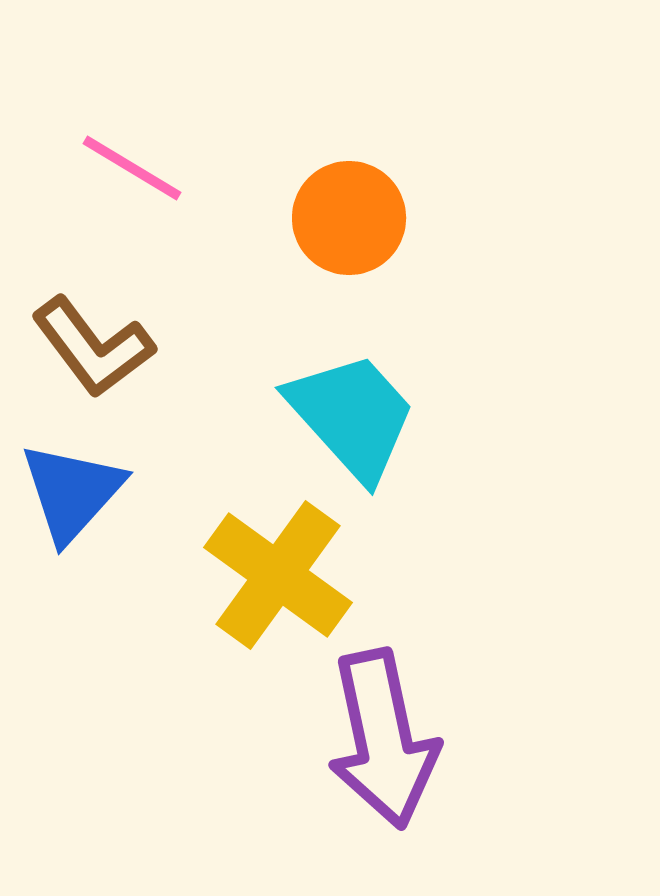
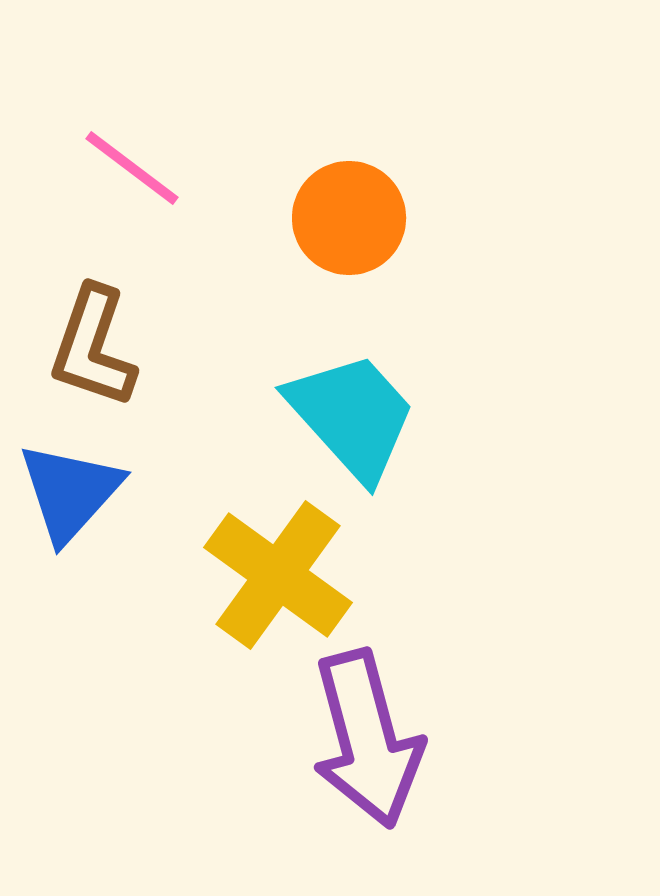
pink line: rotated 6 degrees clockwise
brown L-shape: rotated 56 degrees clockwise
blue triangle: moved 2 px left
purple arrow: moved 16 px left; rotated 3 degrees counterclockwise
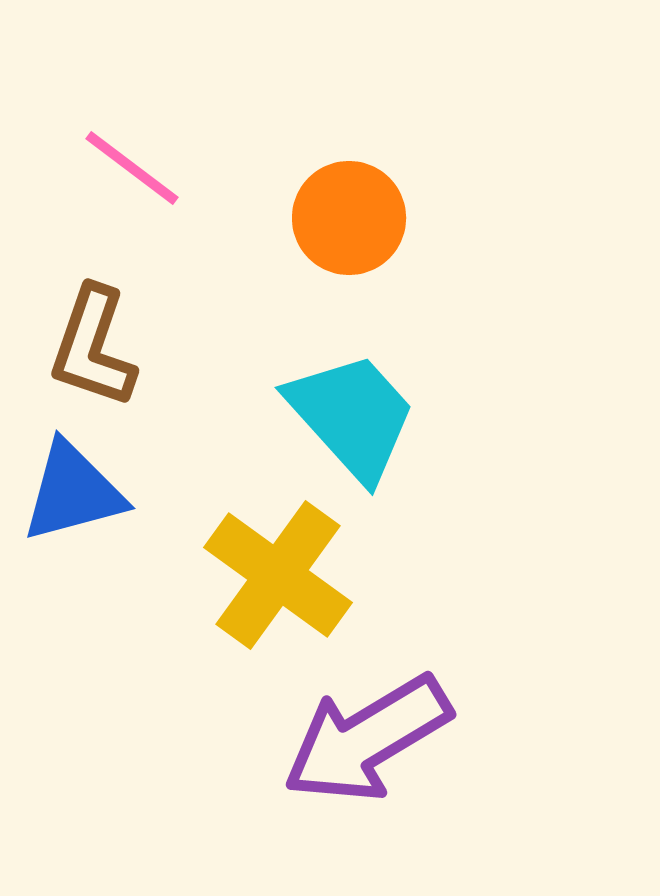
blue triangle: moved 3 px right; rotated 33 degrees clockwise
purple arrow: rotated 74 degrees clockwise
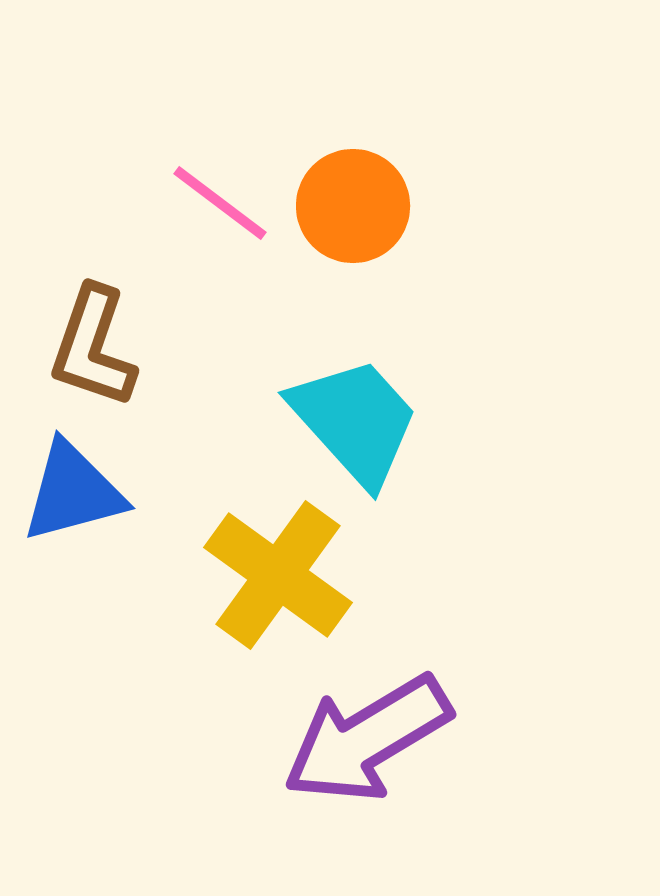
pink line: moved 88 px right, 35 px down
orange circle: moved 4 px right, 12 px up
cyan trapezoid: moved 3 px right, 5 px down
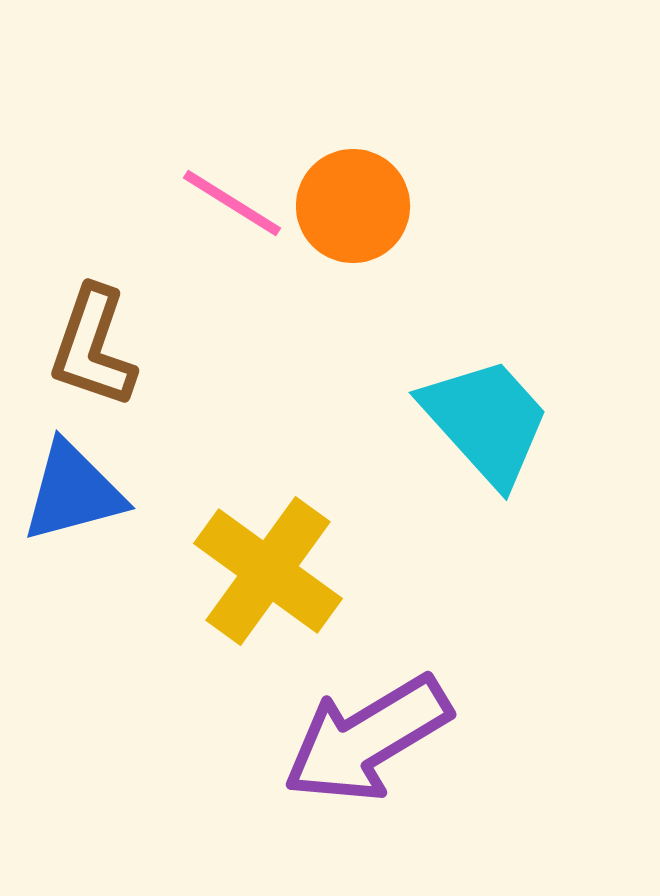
pink line: moved 12 px right; rotated 5 degrees counterclockwise
cyan trapezoid: moved 131 px right
yellow cross: moved 10 px left, 4 px up
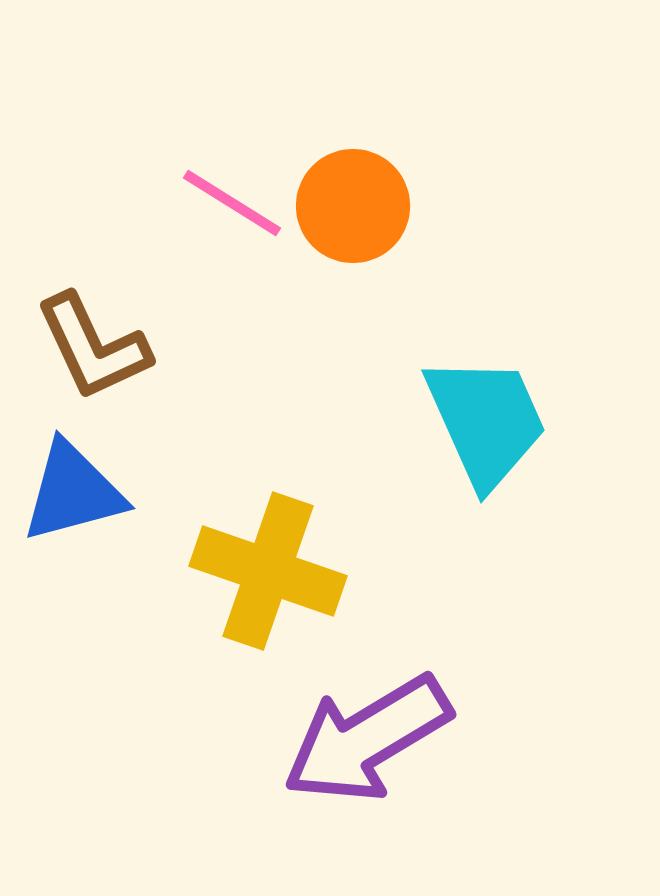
brown L-shape: rotated 44 degrees counterclockwise
cyan trapezoid: rotated 18 degrees clockwise
yellow cross: rotated 17 degrees counterclockwise
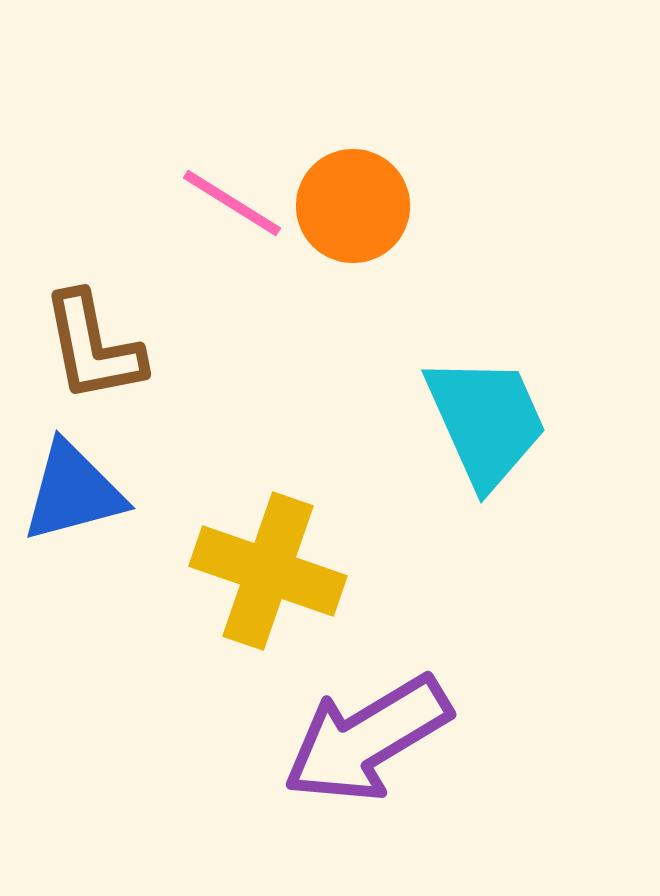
brown L-shape: rotated 14 degrees clockwise
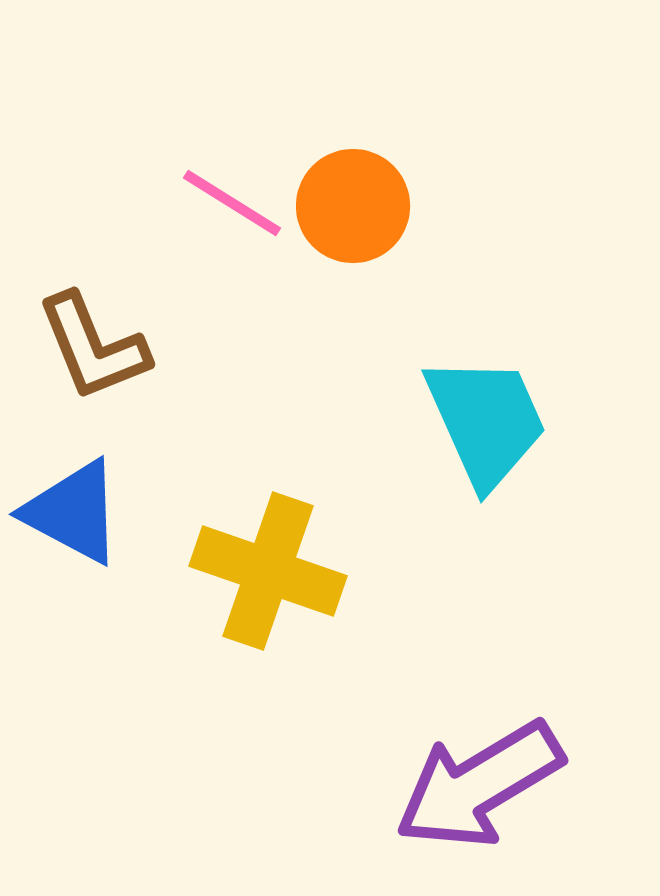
brown L-shape: rotated 11 degrees counterclockwise
blue triangle: moved 20 px down; rotated 43 degrees clockwise
purple arrow: moved 112 px right, 46 px down
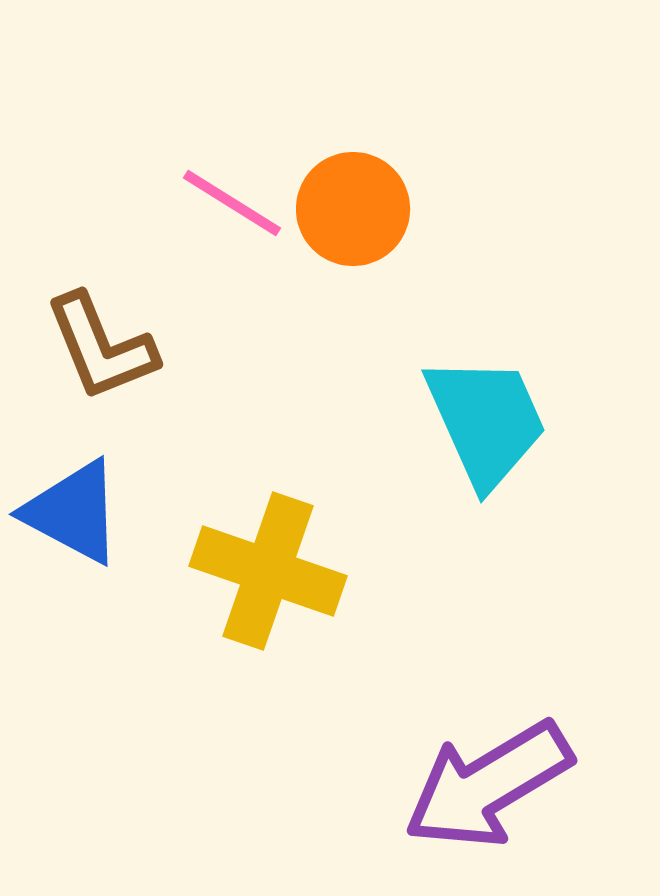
orange circle: moved 3 px down
brown L-shape: moved 8 px right
purple arrow: moved 9 px right
